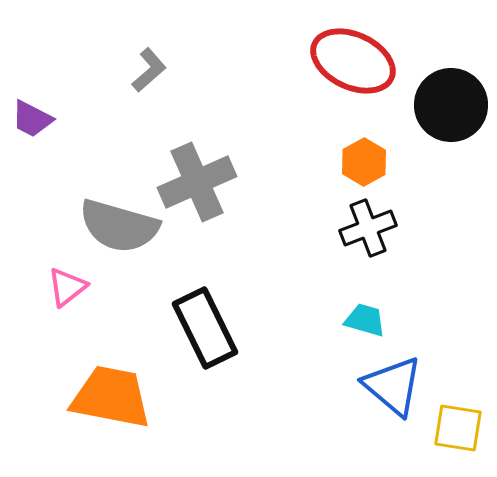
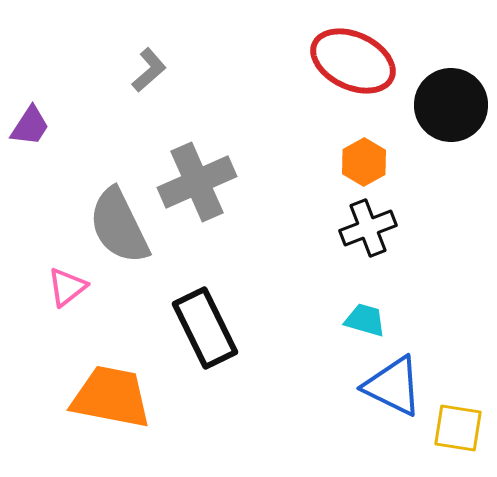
purple trapezoid: moved 2 px left, 7 px down; rotated 84 degrees counterclockwise
gray semicircle: rotated 48 degrees clockwise
blue triangle: rotated 14 degrees counterclockwise
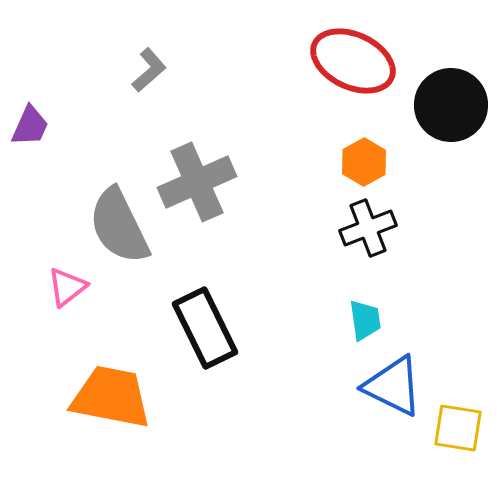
purple trapezoid: rotated 9 degrees counterclockwise
cyan trapezoid: rotated 66 degrees clockwise
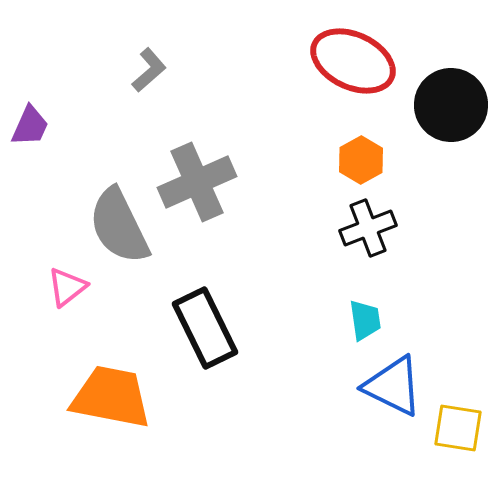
orange hexagon: moved 3 px left, 2 px up
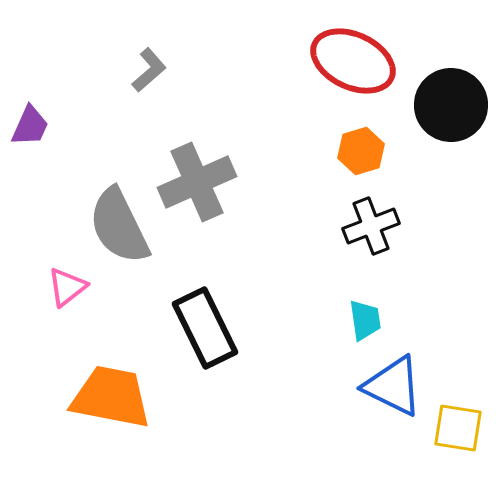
orange hexagon: moved 9 px up; rotated 12 degrees clockwise
black cross: moved 3 px right, 2 px up
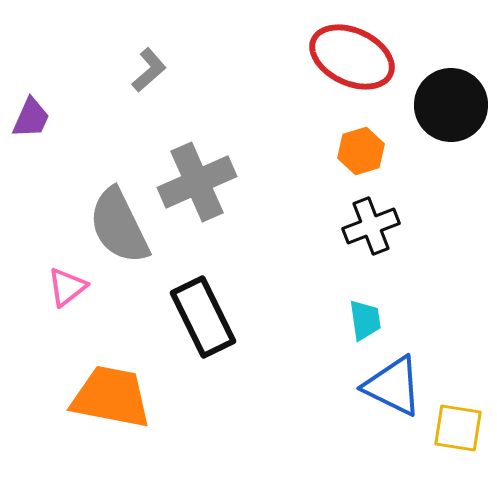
red ellipse: moved 1 px left, 4 px up
purple trapezoid: moved 1 px right, 8 px up
black rectangle: moved 2 px left, 11 px up
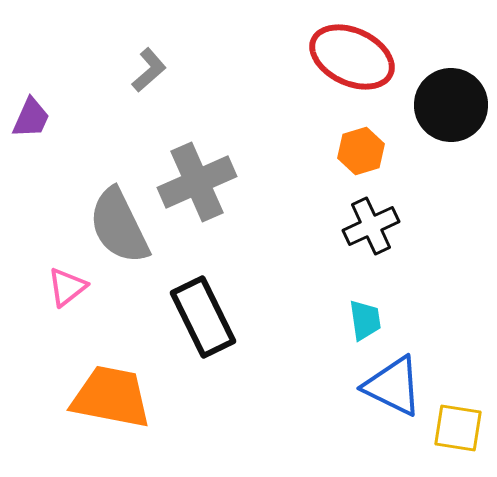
black cross: rotated 4 degrees counterclockwise
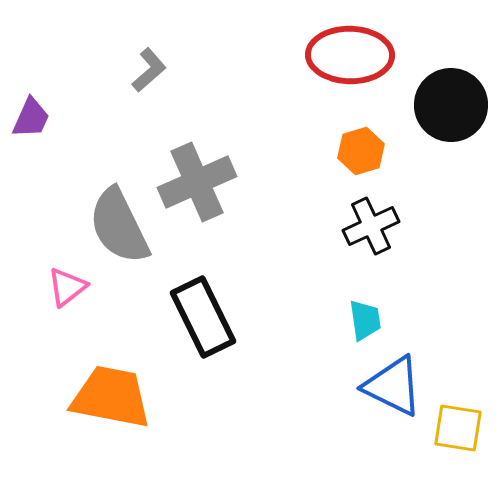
red ellipse: moved 2 px left, 2 px up; rotated 24 degrees counterclockwise
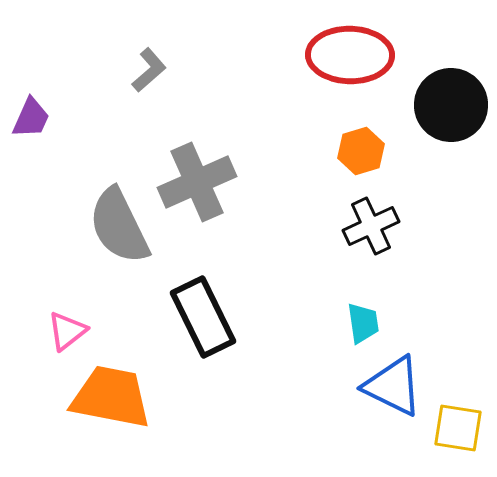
pink triangle: moved 44 px down
cyan trapezoid: moved 2 px left, 3 px down
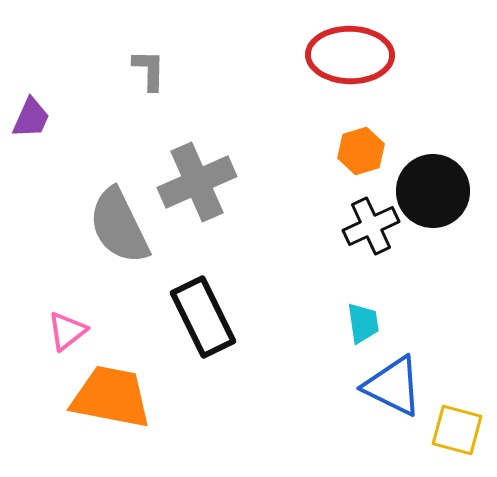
gray L-shape: rotated 48 degrees counterclockwise
black circle: moved 18 px left, 86 px down
yellow square: moved 1 px left, 2 px down; rotated 6 degrees clockwise
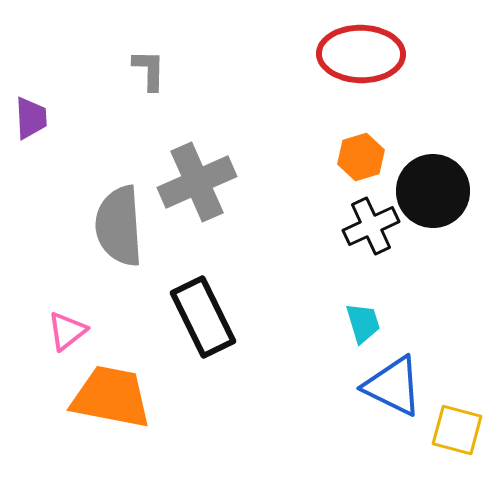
red ellipse: moved 11 px right, 1 px up
purple trapezoid: rotated 27 degrees counterclockwise
orange hexagon: moved 6 px down
gray semicircle: rotated 22 degrees clockwise
cyan trapezoid: rotated 9 degrees counterclockwise
